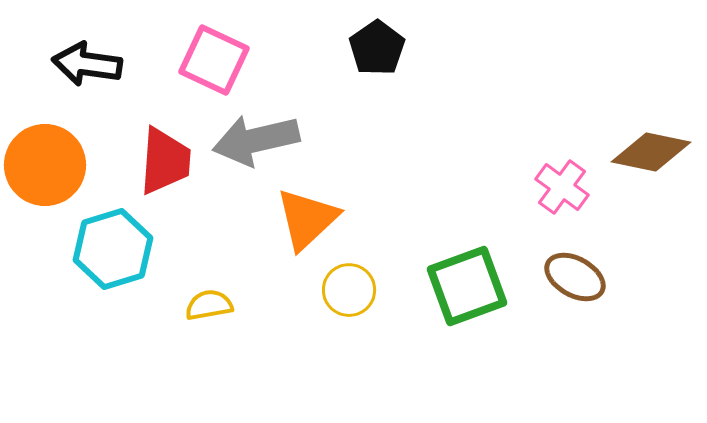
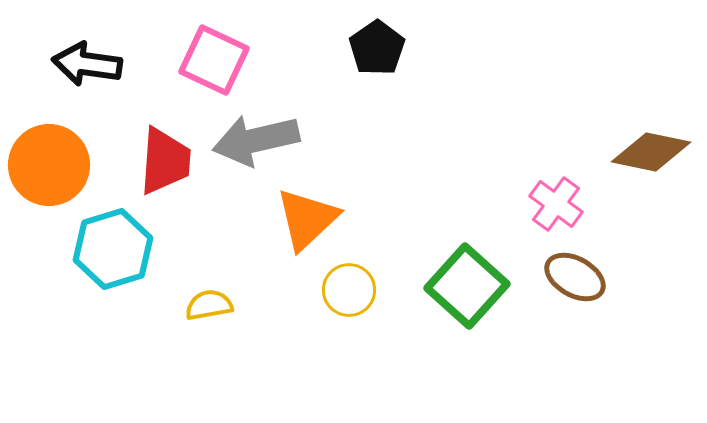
orange circle: moved 4 px right
pink cross: moved 6 px left, 17 px down
green square: rotated 28 degrees counterclockwise
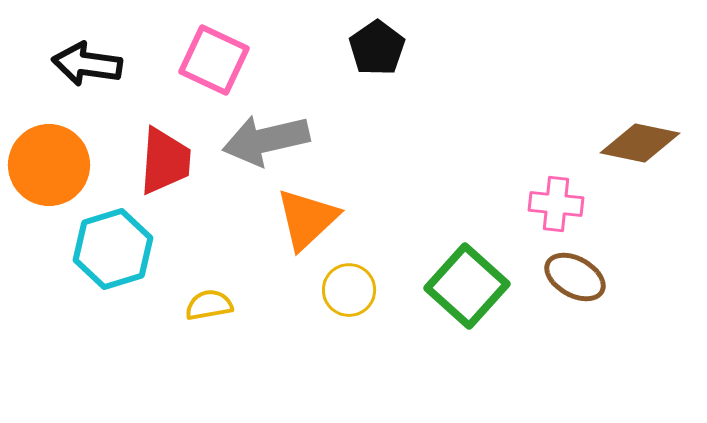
gray arrow: moved 10 px right
brown diamond: moved 11 px left, 9 px up
pink cross: rotated 30 degrees counterclockwise
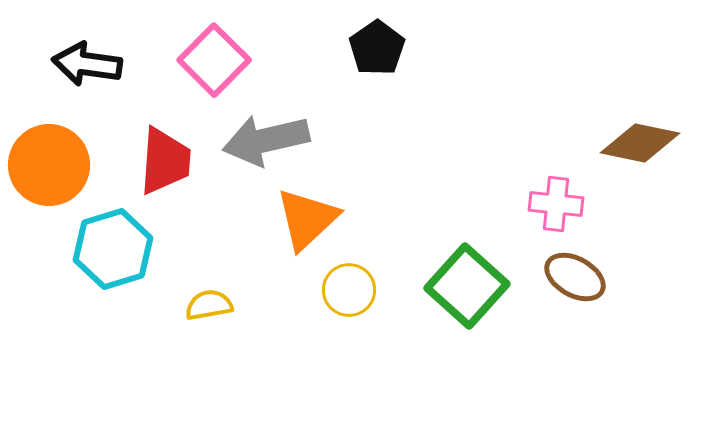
pink square: rotated 20 degrees clockwise
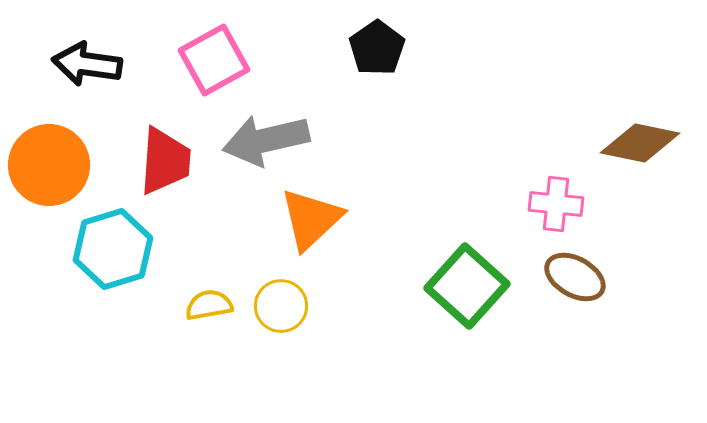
pink square: rotated 16 degrees clockwise
orange triangle: moved 4 px right
yellow circle: moved 68 px left, 16 px down
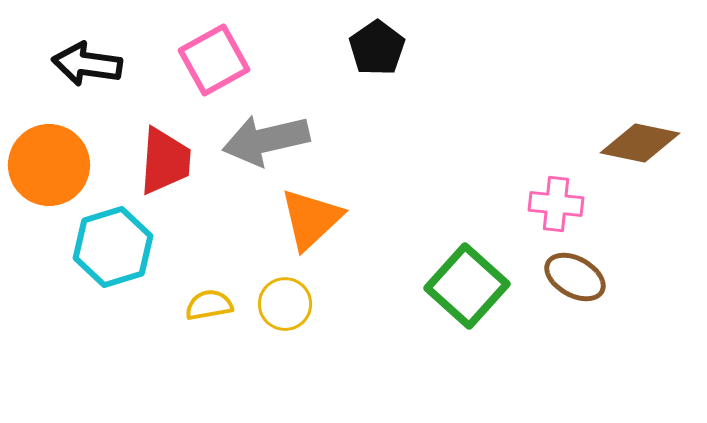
cyan hexagon: moved 2 px up
yellow circle: moved 4 px right, 2 px up
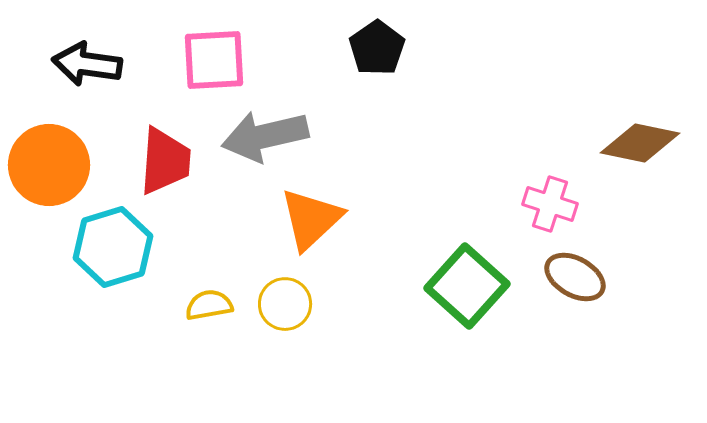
pink square: rotated 26 degrees clockwise
gray arrow: moved 1 px left, 4 px up
pink cross: moved 6 px left; rotated 12 degrees clockwise
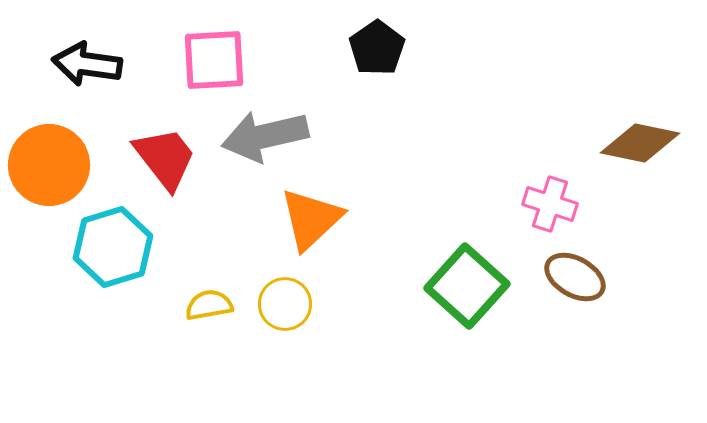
red trapezoid: moved 3 px up; rotated 42 degrees counterclockwise
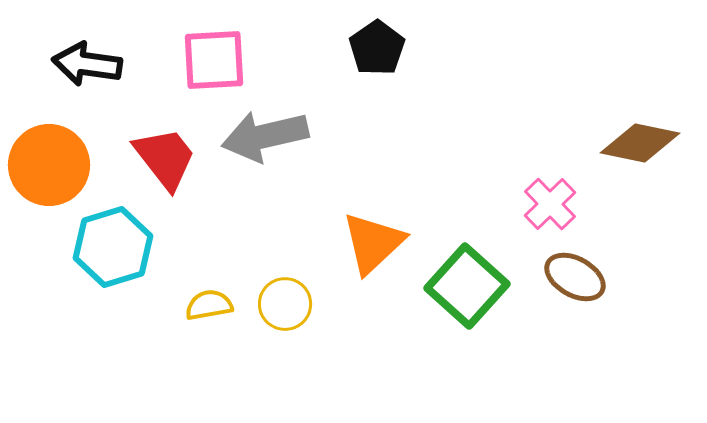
pink cross: rotated 28 degrees clockwise
orange triangle: moved 62 px right, 24 px down
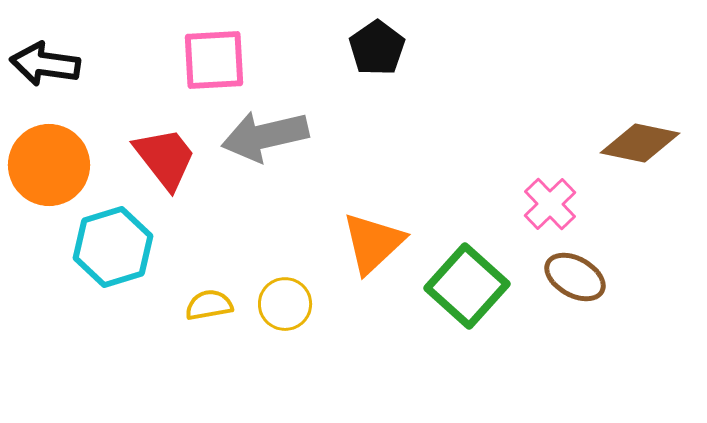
black arrow: moved 42 px left
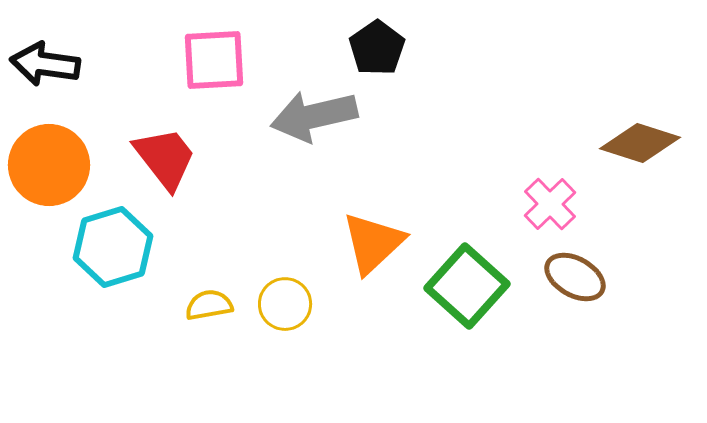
gray arrow: moved 49 px right, 20 px up
brown diamond: rotated 6 degrees clockwise
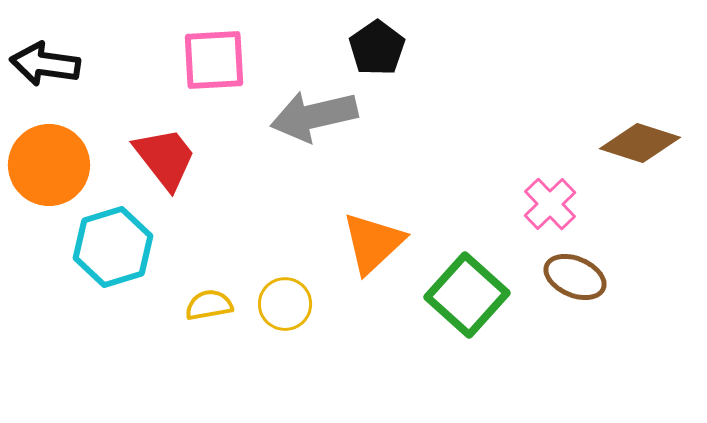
brown ellipse: rotated 6 degrees counterclockwise
green square: moved 9 px down
